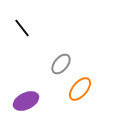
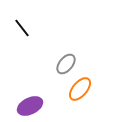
gray ellipse: moved 5 px right
purple ellipse: moved 4 px right, 5 px down
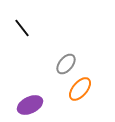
purple ellipse: moved 1 px up
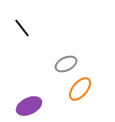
gray ellipse: rotated 25 degrees clockwise
purple ellipse: moved 1 px left, 1 px down
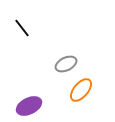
orange ellipse: moved 1 px right, 1 px down
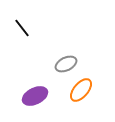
purple ellipse: moved 6 px right, 10 px up
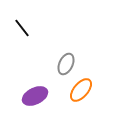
gray ellipse: rotated 40 degrees counterclockwise
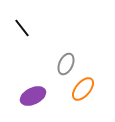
orange ellipse: moved 2 px right, 1 px up
purple ellipse: moved 2 px left
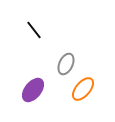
black line: moved 12 px right, 2 px down
purple ellipse: moved 6 px up; rotated 25 degrees counterclockwise
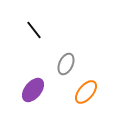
orange ellipse: moved 3 px right, 3 px down
